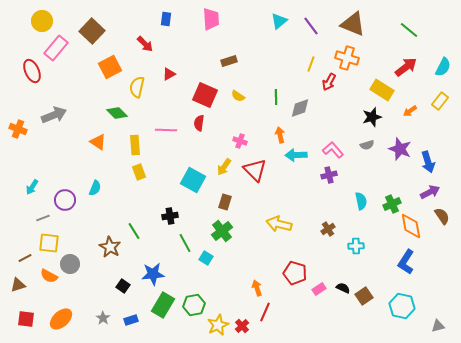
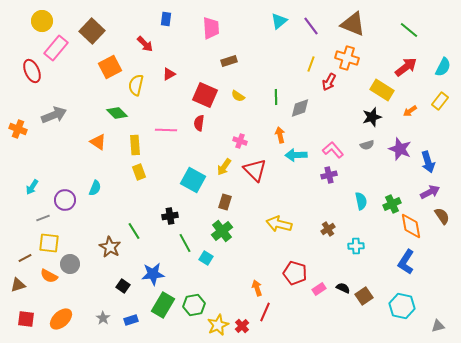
pink trapezoid at (211, 19): moved 9 px down
yellow semicircle at (137, 87): moved 1 px left, 2 px up
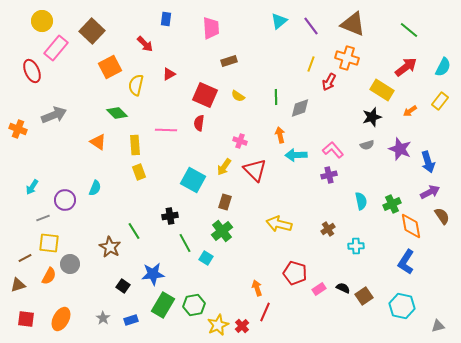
orange semicircle at (49, 276): rotated 90 degrees counterclockwise
orange ellipse at (61, 319): rotated 20 degrees counterclockwise
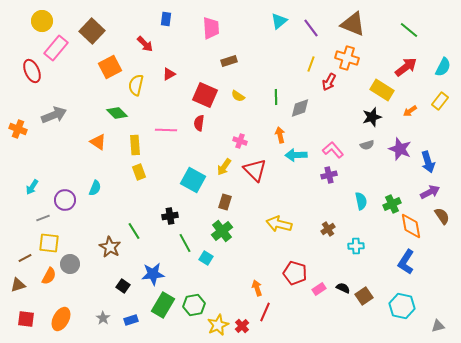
purple line at (311, 26): moved 2 px down
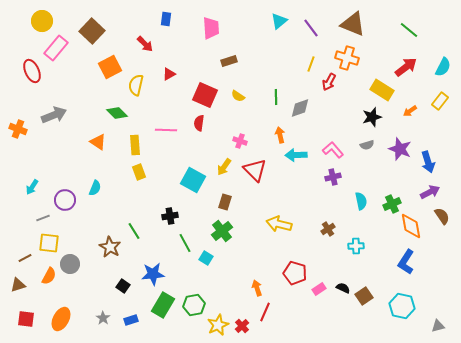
purple cross at (329, 175): moved 4 px right, 2 px down
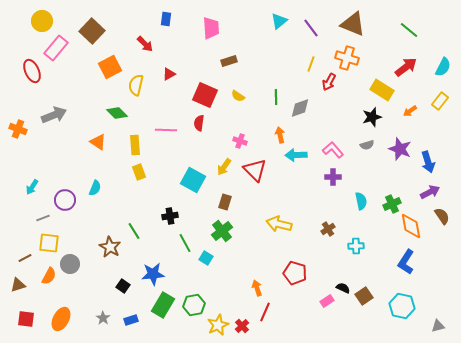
purple cross at (333, 177): rotated 14 degrees clockwise
pink rectangle at (319, 289): moved 8 px right, 12 px down
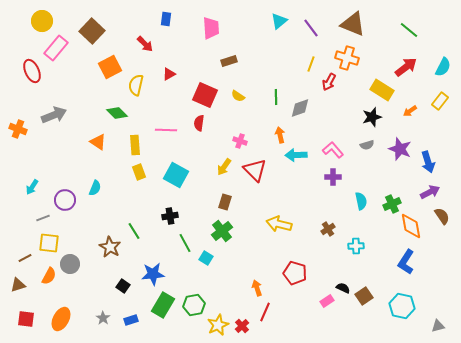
cyan square at (193, 180): moved 17 px left, 5 px up
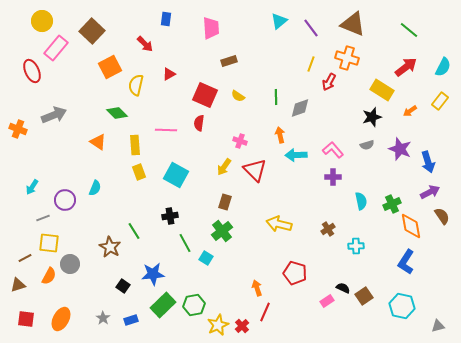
green rectangle at (163, 305): rotated 15 degrees clockwise
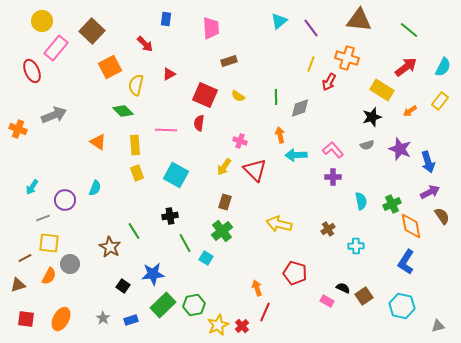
brown triangle at (353, 24): moved 6 px right, 4 px up; rotated 16 degrees counterclockwise
green diamond at (117, 113): moved 6 px right, 2 px up
yellow rectangle at (139, 172): moved 2 px left, 1 px down
pink rectangle at (327, 301): rotated 64 degrees clockwise
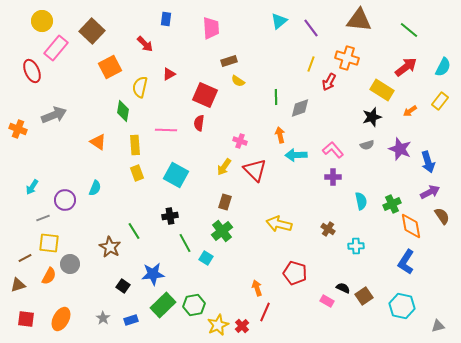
yellow semicircle at (136, 85): moved 4 px right, 2 px down
yellow semicircle at (238, 96): moved 15 px up
green diamond at (123, 111): rotated 55 degrees clockwise
brown cross at (328, 229): rotated 24 degrees counterclockwise
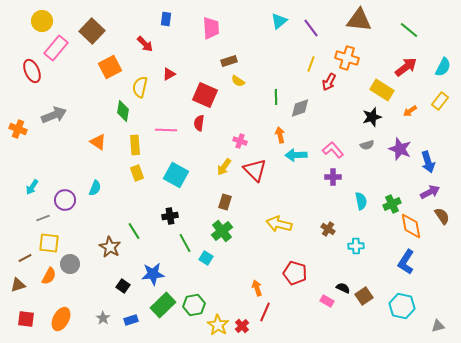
yellow star at (218, 325): rotated 15 degrees counterclockwise
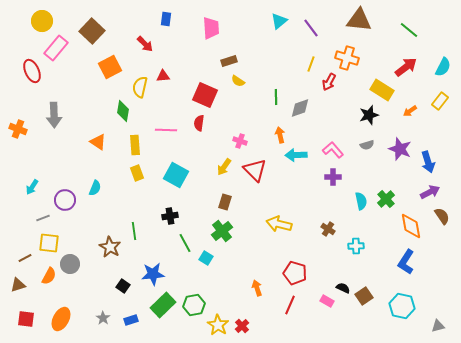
red triangle at (169, 74): moved 6 px left, 2 px down; rotated 24 degrees clockwise
gray arrow at (54, 115): rotated 110 degrees clockwise
black star at (372, 117): moved 3 px left, 2 px up
green cross at (392, 204): moved 6 px left, 5 px up; rotated 18 degrees counterclockwise
green line at (134, 231): rotated 24 degrees clockwise
red line at (265, 312): moved 25 px right, 7 px up
